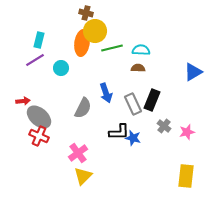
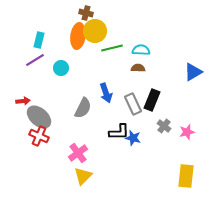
orange ellipse: moved 4 px left, 7 px up
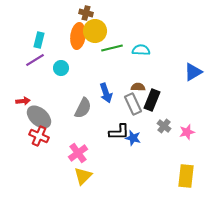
brown semicircle: moved 19 px down
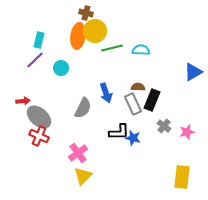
purple line: rotated 12 degrees counterclockwise
yellow rectangle: moved 4 px left, 1 px down
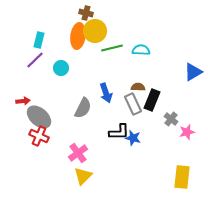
gray cross: moved 7 px right, 7 px up
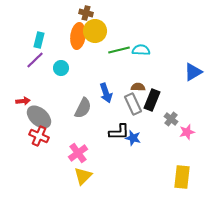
green line: moved 7 px right, 2 px down
